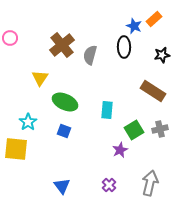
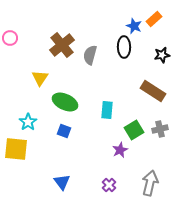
blue triangle: moved 4 px up
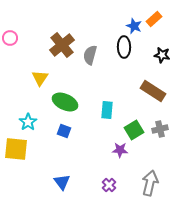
black star: rotated 21 degrees clockwise
purple star: rotated 28 degrees clockwise
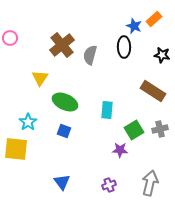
purple cross: rotated 24 degrees clockwise
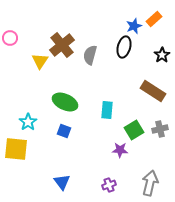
blue star: rotated 28 degrees clockwise
black ellipse: rotated 15 degrees clockwise
black star: rotated 28 degrees clockwise
yellow triangle: moved 17 px up
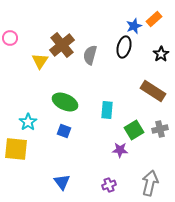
black star: moved 1 px left, 1 px up
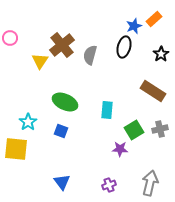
blue square: moved 3 px left
purple star: moved 1 px up
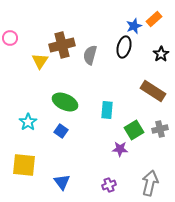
brown cross: rotated 25 degrees clockwise
blue square: rotated 16 degrees clockwise
yellow square: moved 8 px right, 16 px down
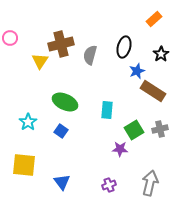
blue star: moved 3 px right, 45 px down
brown cross: moved 1 px left, 1 px up
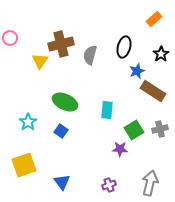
yellow square: rotated 25 degrees counterclockwise
